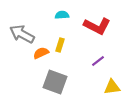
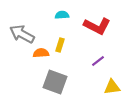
orange semicircle: rotated 21 degrees clockwise
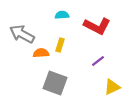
gray square: moved 1 px down
yellow triangle: rotated 18 degrees counterclockwise
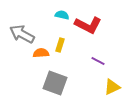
cyan semicircle: rotated 16 degrees clockwise
red L-shape: moved 9 px left, 1 px up
purple line: rotated 64 degrees clockwise
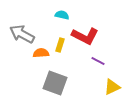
red L-shape: moved 3 px left, 11 px down
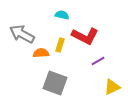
purple line: rotated 56 degrees counterclockwise
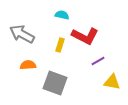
orange semicircle: moved 13 px left, 12 px down
yellow triangle: moved 5 px up; rotated 36 degrees clockwise
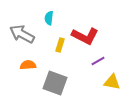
cyan semicircle: moved 13 px left, 3 px down; rotated 96 degrees counterclockwise
